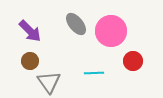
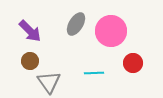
gray ellipse: rotated 70 degrees clockwise
red circle: moved 2 px down
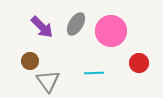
purple arrow: moved 12 px right, 4 px up
red circle: moved 6 px right
gray triangle: moved 1 px left, 1 px up
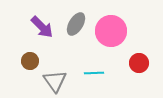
gray triangle: moved 7 px right
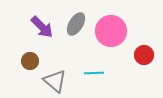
red circle: moved 5 px right, 8 px up
gray triangle: rotated 15 degrees counterclockwise
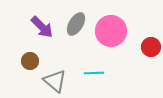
red circle: moved 7 px right, 8 px up
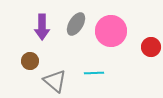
purple arrow: rotated 45 degrees clockwise
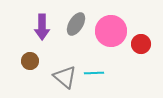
red circle: moved 10 px left, 3 px up
gray triangle: moved 10 px right, 4 px up
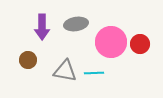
gray ellipse: rotated 50 degrees clockwise
pink circle: moved 11 px down
red circle: moved 1 px left
brown circle: moved 2 px left, 1 px up
gray triangle: moved 6 px up; rotated 30 degrees counterclockwise
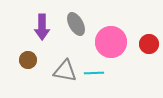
gray ellipse: rotated 70 degrees clockwise
red circle: moved 9 px right
